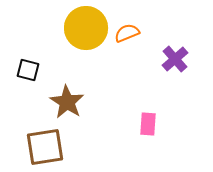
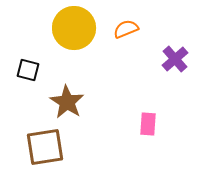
yellow circle: moved 12 px left
orange semicircle: moved 1 px left, 4 px up
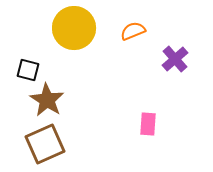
orange semicircle: moved 7 px right, 2 px down
brown star: moved 20 px left, 2 px up
brown square: moved 3 px up; rotated 15 degrees counterclockwise
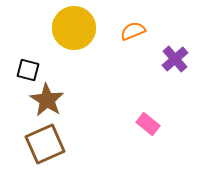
pink rectangle: rotated 55 degrees counterclockwise
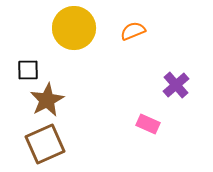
purple cross: moved 1 px right, 26 px down
black square: rotated 15 degrees counterclockwise
brown star: rotated 12 degrees clockwise
pink rectangle: rotated 15 degrees counterclockwise
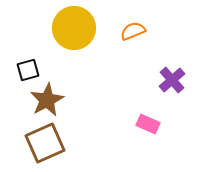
black square: rotated 15 degrees counterclockwise
purple cross: moved 4 px left, 5 px up
brown square: moved 1 px up
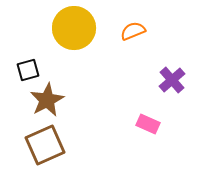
brown square: moved 2 px down
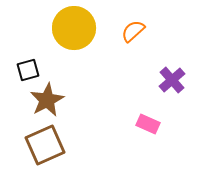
orange semicircle: rotated 20 degrees counterclockwise
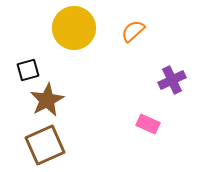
purple cross: rotated 16 degrees clockwise
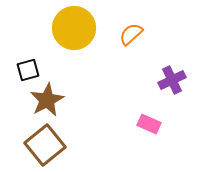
orange semicircle: moved 2 px left, 3 px down
pink rectangle: moved 1 px right
brown square: rotated 15 degrees counterclockwise
